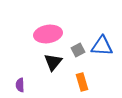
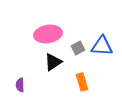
gray square: moved 2 px up
black triangle: rotated 18 degrees clockwise
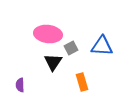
pink ellipse: rotated 16 degrees clockwise
gray square: moved 7 px left
black triangle: rotated 24 degrees counterclockwise
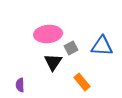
pink ellipse: rotated 12 degrees counterclockwise
orange rectangle: rotated 24 degrees counterclockwise
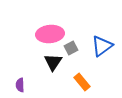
pink ellipse: moved 2 px right
blue triangle: rotated 40 degrees counterclockwise
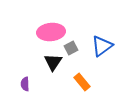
pink ellipse: moved 1 px right, 2 px up
purple semicircle: moved 5 px right, 1 px up
